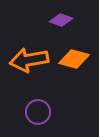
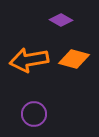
purple diamond: rotated 10 degrees clockwise
purple circle: moved 4 px left, 2 px down
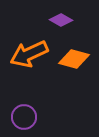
orange arrow: moved 6 px up; rotated 15 degrees counterclockwise
purple circle: moved 10 px left, 3 px down
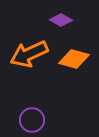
purple circle: moved 8 px right, 3 px down
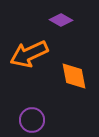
orange diamond: moved 17 px down; rotated 64 degrees clockwise
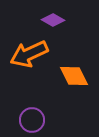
purple diamond: moved 8 px left
orange diamond: rotated 16 degrees counterclockwise
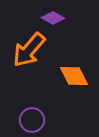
purple diamond: moved 2 px up
orange arrow: moved 4 px up; rotated 24 degrees counterclockwise
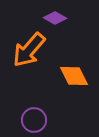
purple diamond: moved 2 px right
purple circle: moved 2 px right
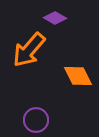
orange diamond: moved 4 px right
purple circle: moved 2 px right
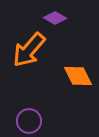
purple circle: moved 7 px left, 1 px down
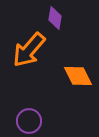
purple diamond: rotated 70 degrees clockwise
